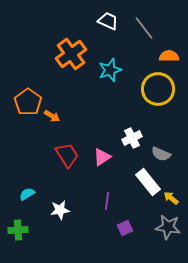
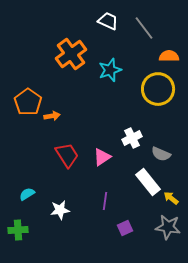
orange arrow: rotated 42 degrees counterclockwise
purple line: moved 2 px left
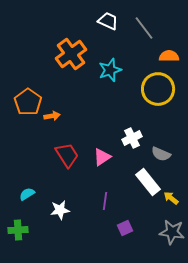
gray star: moved 4 px right, 5 px down
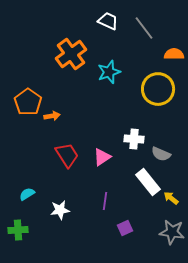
orange semicircle: moved 5 px right, 2 px up
cyan star: moved 1 px left, 2 px down
white cross: moved 2 px right, 1 px down; rotated 30 degrees clockwise
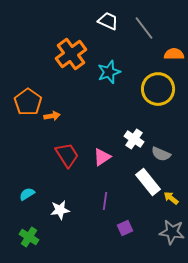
white cross: rotated 30 degrees clockwise
green cross: moved 11 px right, 7 px down; rotated 36 degrees clockwise
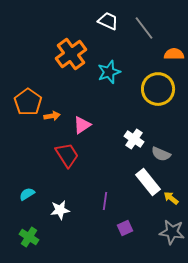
pink triangle: moved 20 px left, 32 px up
